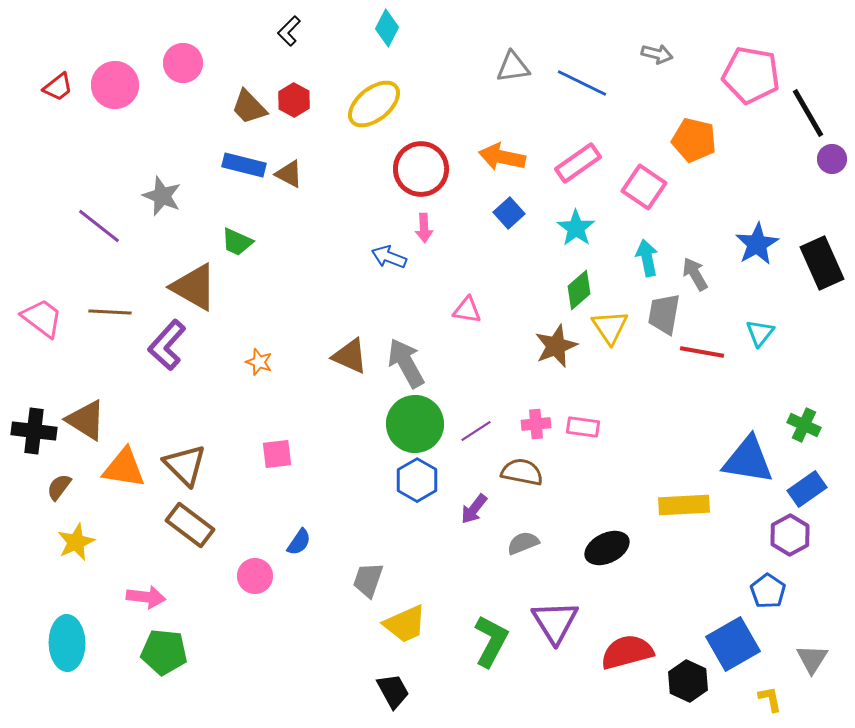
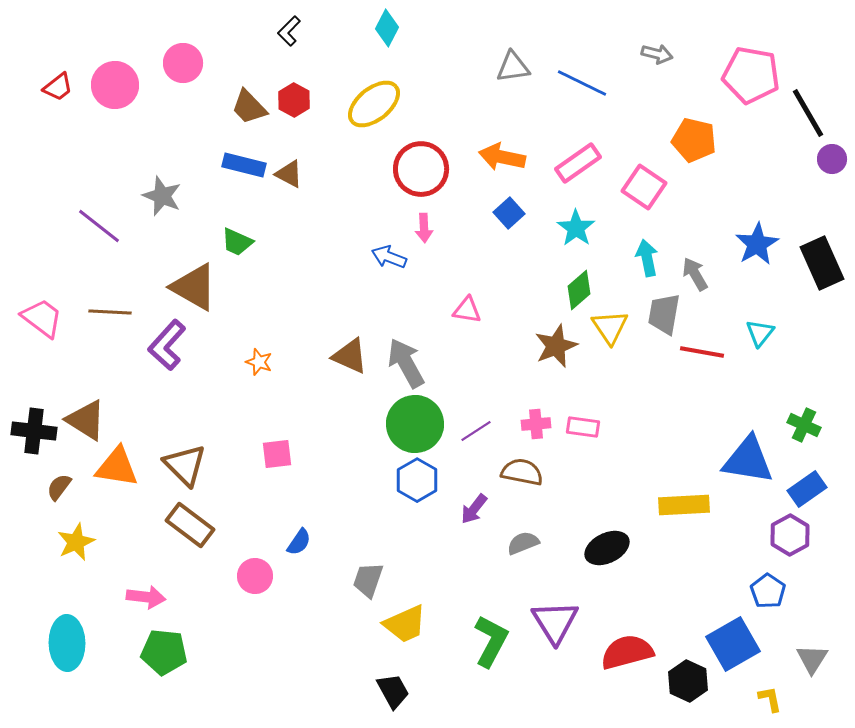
orange triangle at (124, 468): moved 7 px left, 1 px up
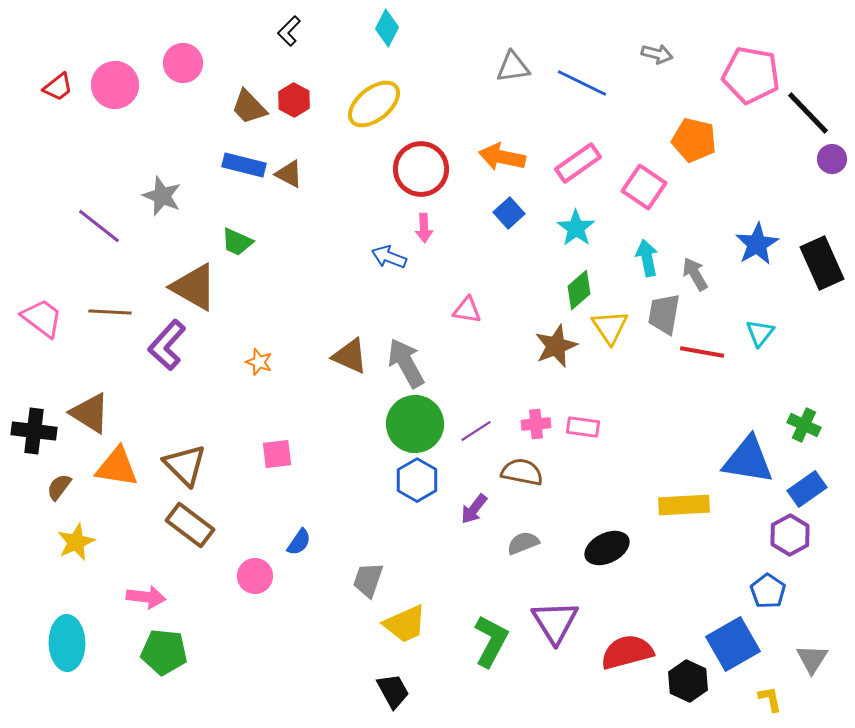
black line at (808, 113): rotated 14 degrees counterclockwise
brown triangle at (86, 420): moved 4 px right, 7 px up
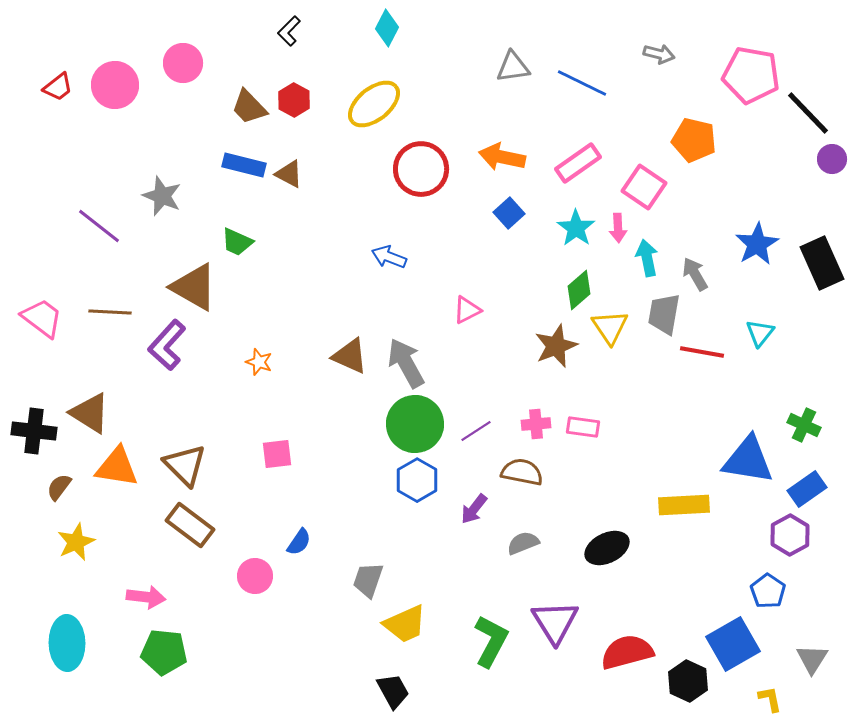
gray arrow at (657, 54): moved 2 px right
pink arrow at (424, 228): moved 194 px right
pink triangle at (467, 310): rotated 36 degrees counterclockwise
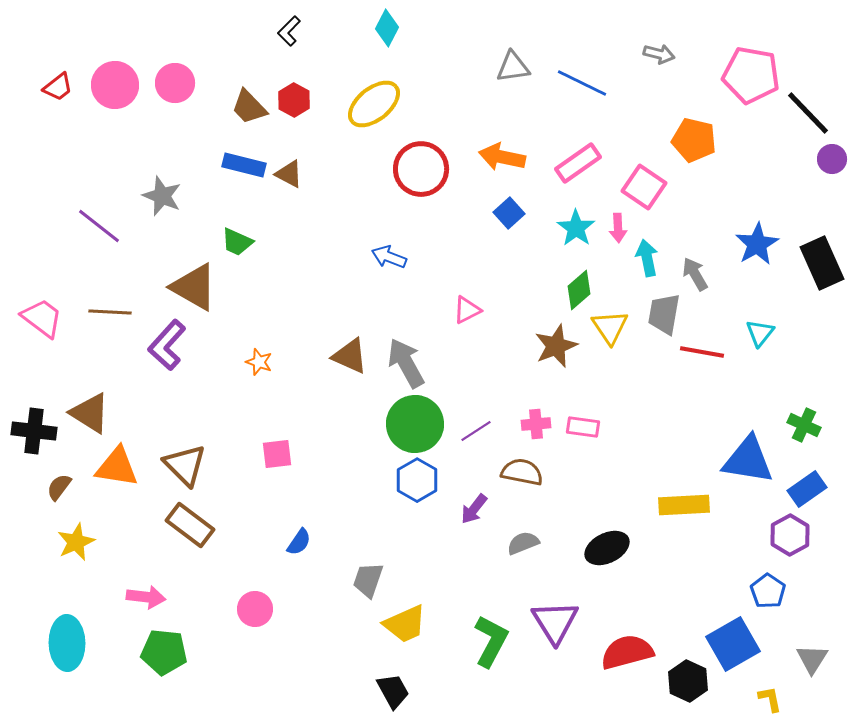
pink circle at (183, 63): moved 8 px left, 20 px down
pink circle at (255, 576): moved 33 px down
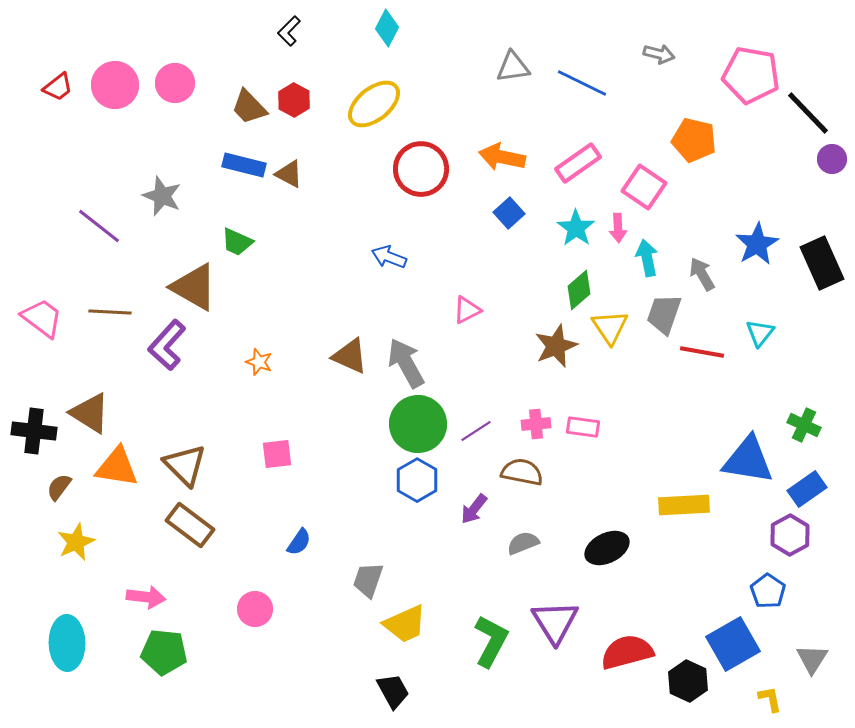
gray arrow at (695, 274): moved 7 px right
gray trapezoid at (664, 314): rotated 9 degrees clockwise
green circle at (415, 424): moved 3 px right
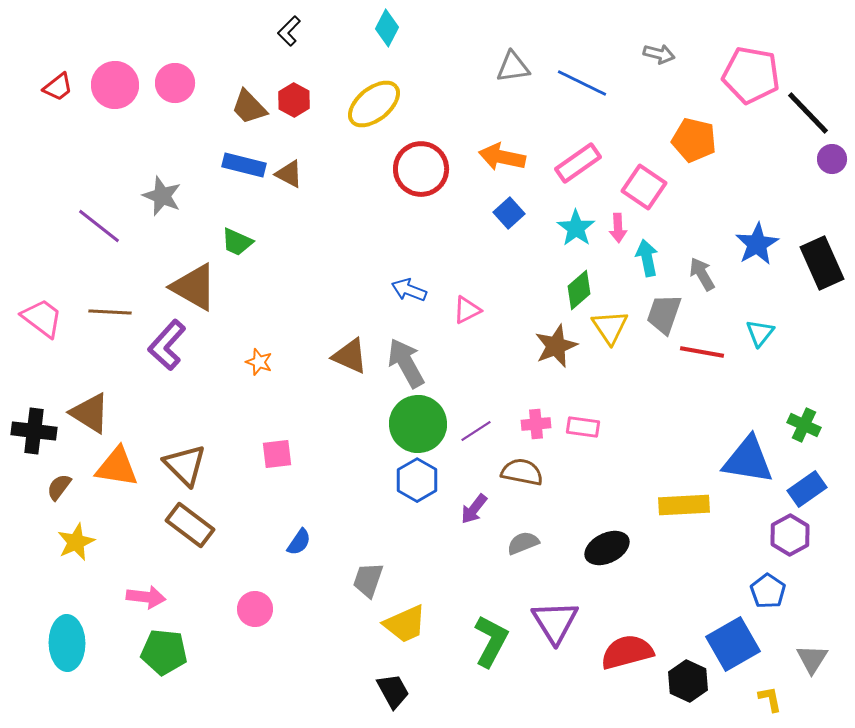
blue arrow at (389, 257): moved 20 px right, 33 px down
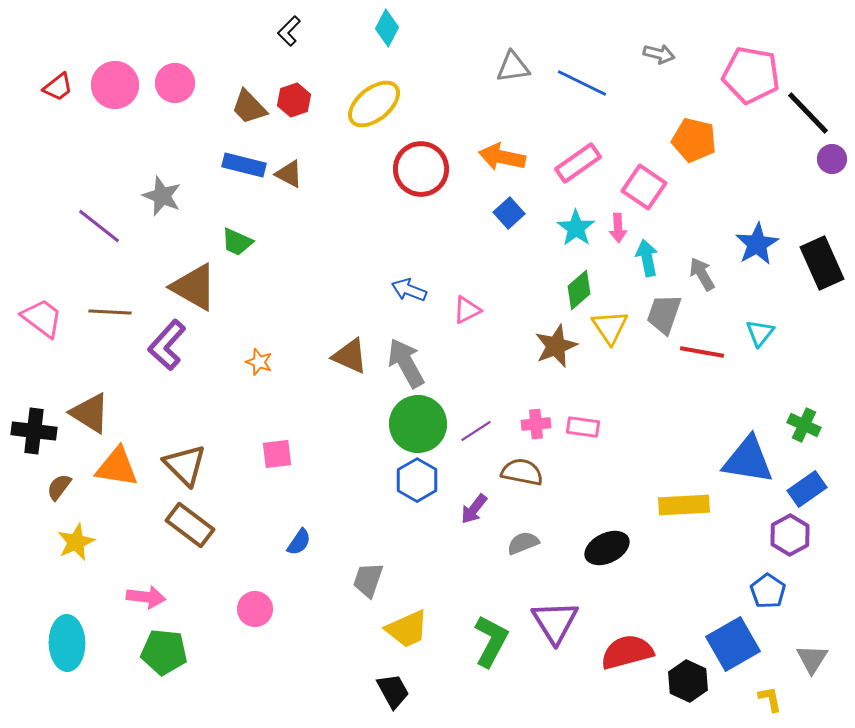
red hexagon at (294, 100): rotated 12 degrees clockwise
yellow trapezoid at (405, 624): moved 2 px right, 5 px down
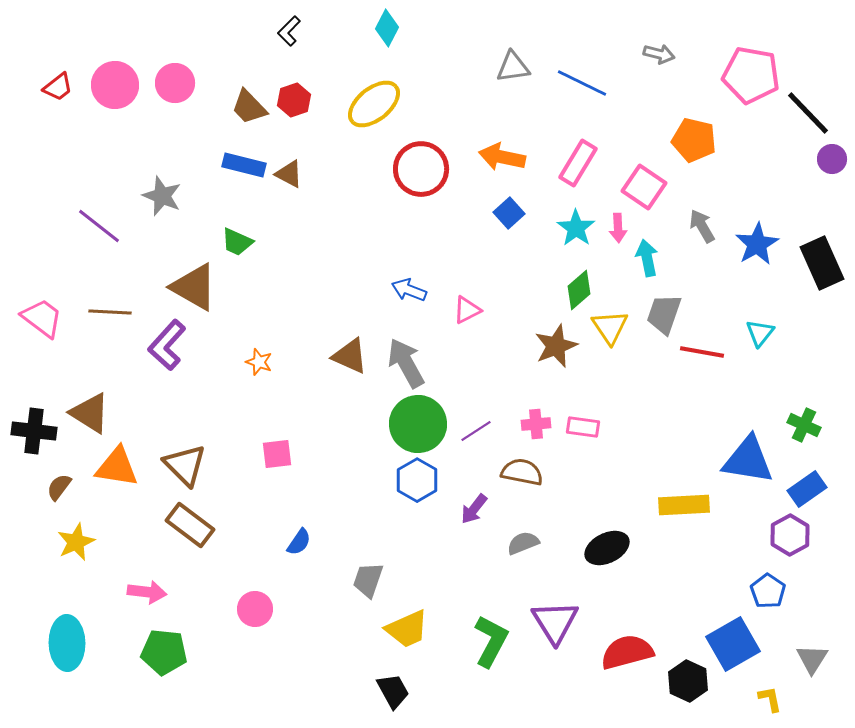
pink rectangle at (578, 163): rotated 24 degrees counterclockwise
gray arrow at (702, 274): moved 48 px up
pink arrow at (146, 597): moved 1 px right, 5 px up
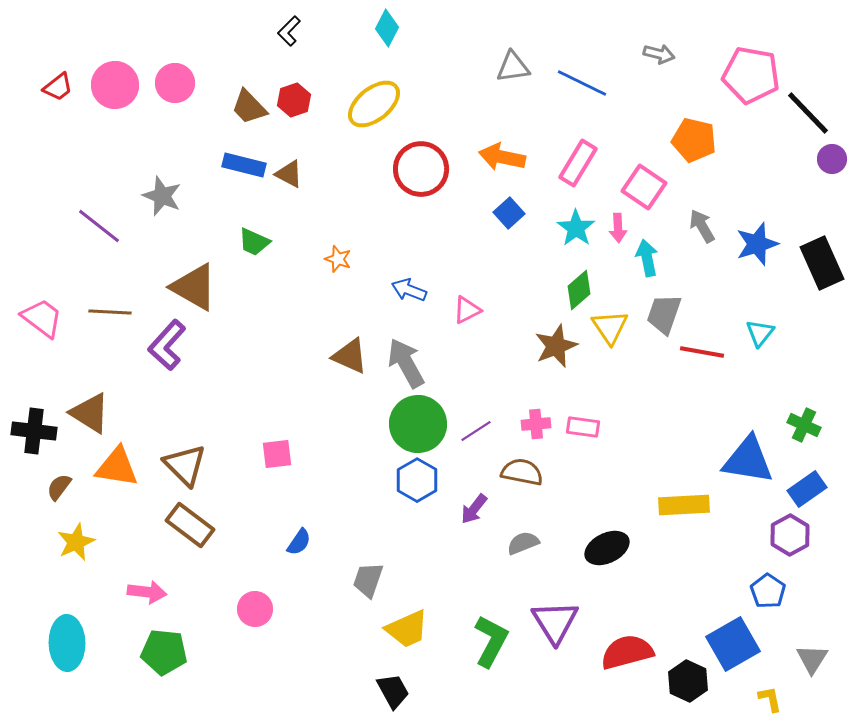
green trapezoid at (237, 242): moved 17 px right
blue star at (757, 244): rotated 12 degrees clockwise
orange star at (259, 362): moved 79 px right, 103 px up
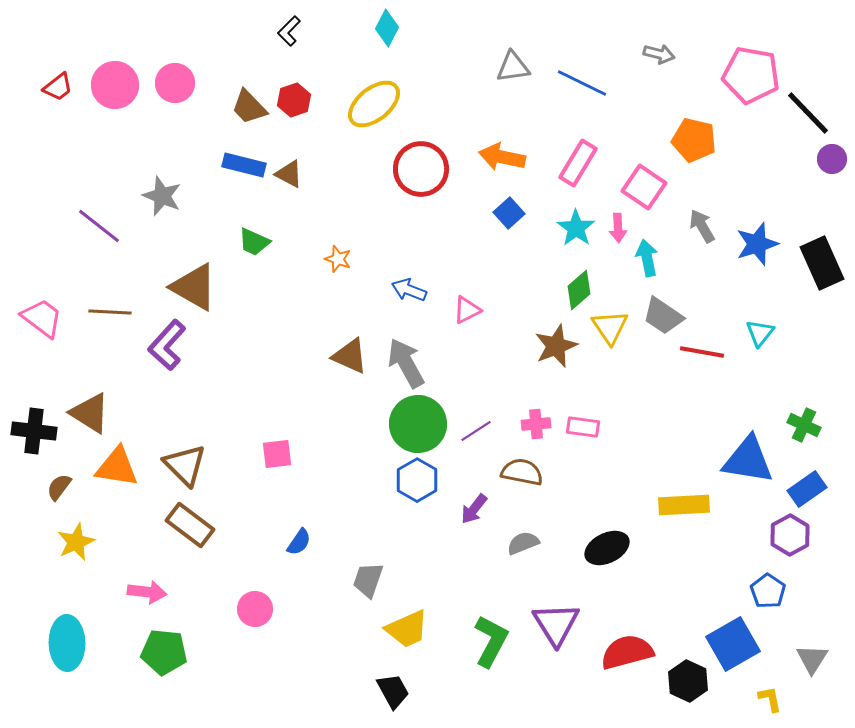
gray trapezoid at (664, 314): moved 1 px left, 2 px down; rotated 75 degrees counterclockwise
purple triangle at (555, 622): moved 1 px right, 2 px down
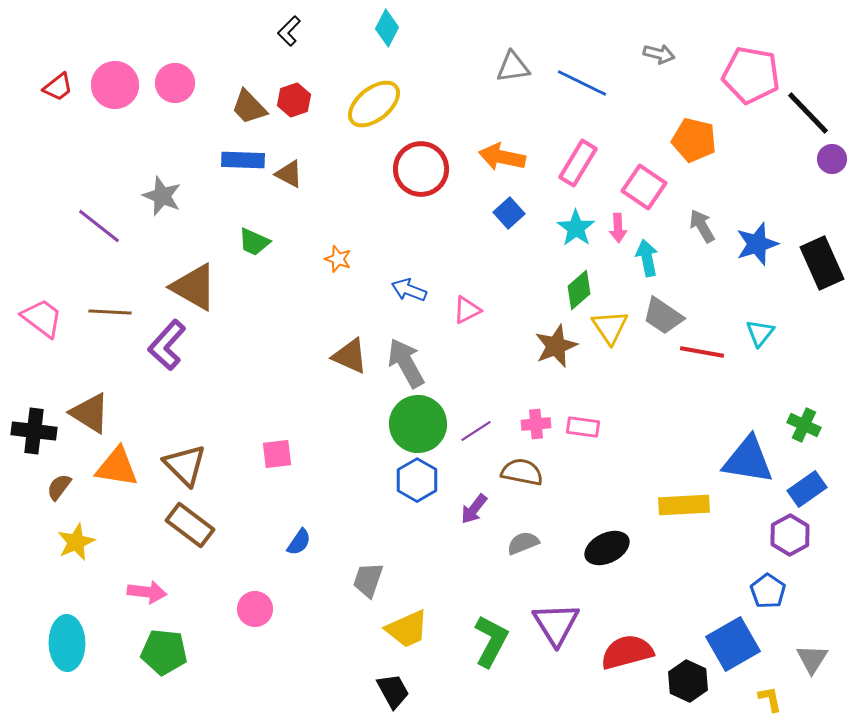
blue rectangle at (244, 165): moved 1 px left, 5 px up; rotated 12 degrees counterclockwise
